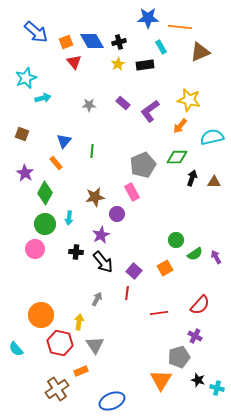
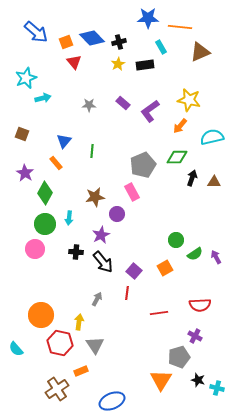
blue diamond at (92, 41): moved 3 px up; rotated 15 degrees counterclockwise
red semicircle at (200, 305): rotated 45 degrees clockwise
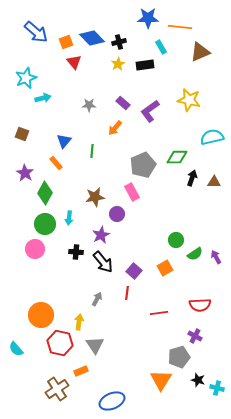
orange arrow at (180, 126): moved 65 px left, 2 px down
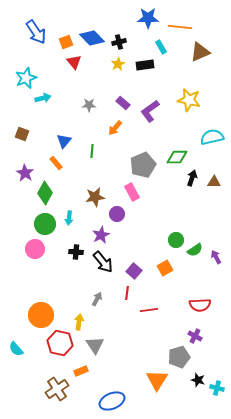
blue arrow at (36, 32): rotated 15 degrees clockwise
green semicircle at (195, 254): moved 4 px up
red line at (159, 313): moved 10 px left, 3 px up
orange triangle at (161, 380): moved 4 px left
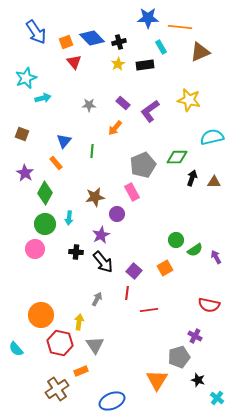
red semicircle at (200, 305): moved 9 px right; rotated 15 degrees clockwise
cyan cross at (217, 388): moved 10 px down; rotated 24 degrees clockwise
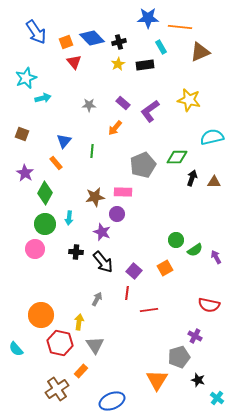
pink rectangle at (132, 192): moved 9 px left; rotated 60 degrees counterclockwise
purple star at (101, 235): moved 1 px right, 3 px up; rotated 24 degrees counterclockwise
orange rectangle at (81, 371): rotated 24 degrees counterclockwise
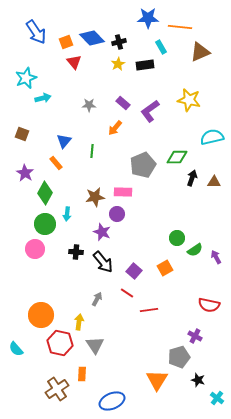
cyan arrow at (69, 218): moved 2 px left, 4 px up
green circle at (176, 240): moved 1 px right, 2 px up
red line at (127, 293): rotated 64 degrees counterclockwise
orange rectangle at (81, 371): moved 1 px right, 3 px down; rotated 40 degrees counterclockwise
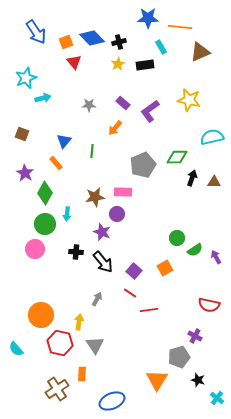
red line at (127, 293): moved 3 px right
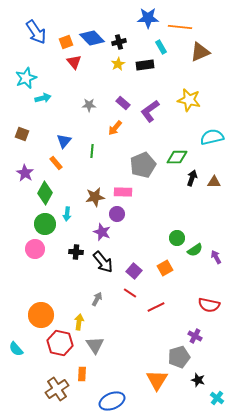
red line at (149, 310): moved 7 px right, 3 px up; rotated 18 degrees counterclockwise
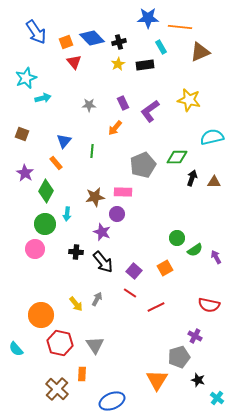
purple rectangle at (123, 103): rotated 24 degrees clockwise
green diamond at (45, 193): moved 1 px right, 2 px up
yellow arrow at (79, 322): moved 3 px left, 18 px up; rotated 133 degrees clockwise
brown cross at (57, 389): rotated 15 degrees counterclockwise
